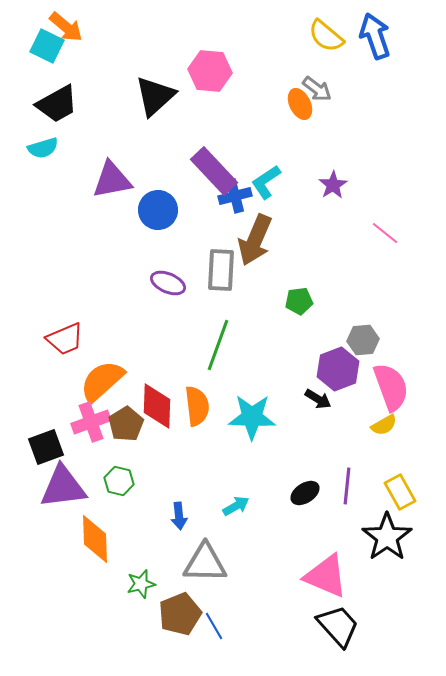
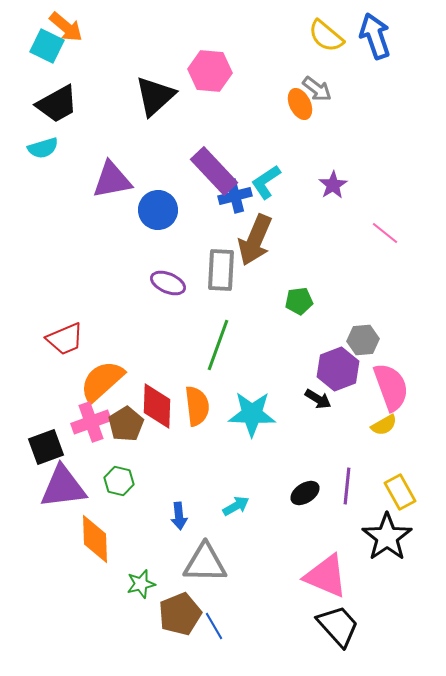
cyan star at (252, 417): moved 3 px up
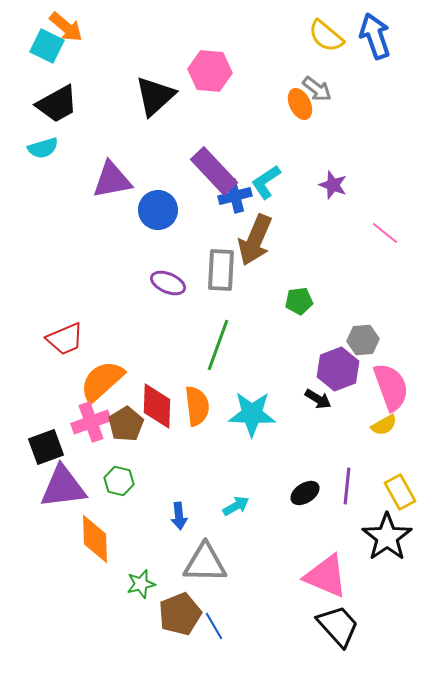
purple star at (333, 185): rotated 20 degrees counterclockwise
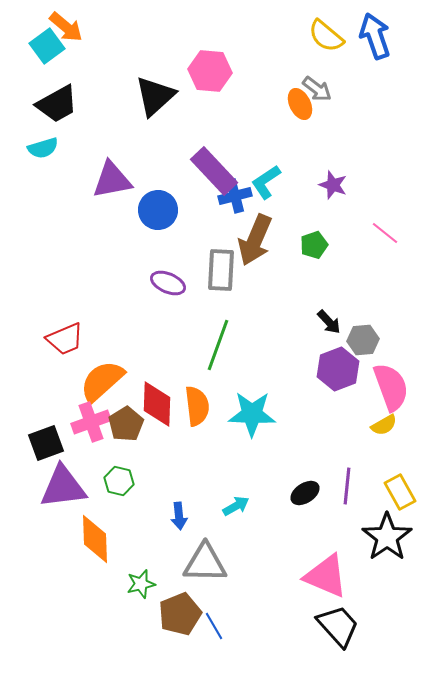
cyan square at (47, 46): rotated 28 degrees clockwise
green pentagon at (299, 301): moved 15 px right, 56 px up; rotated 12 degrees counterclockwise
black arrow at (318, 399): moved 11 px right, 77 px up; rotated 16 degrees clockwise
red diamond at (157, 406): moved 2 px up
black square at (46, 447): moved 4 px up
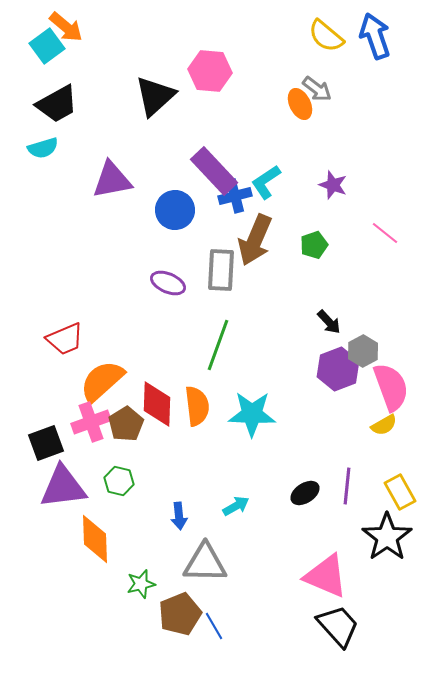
blue circle at (158, 210): moved 17 px right
gray hexagon at (363, 340): moved 11 px down; rotated 24 degrees counterclockwise
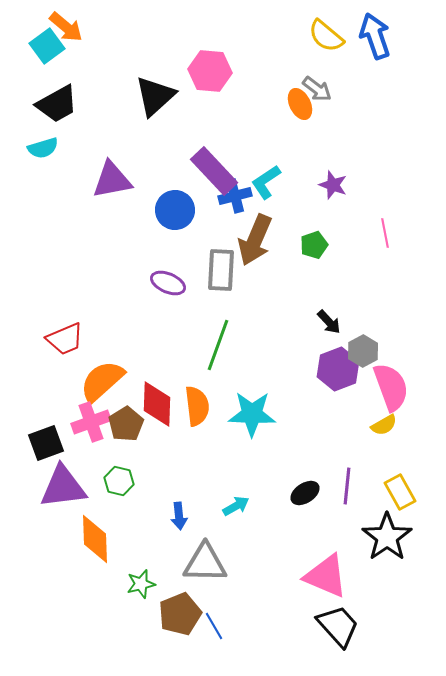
pink line at (385, 233): rotated 40 degrees clockwise
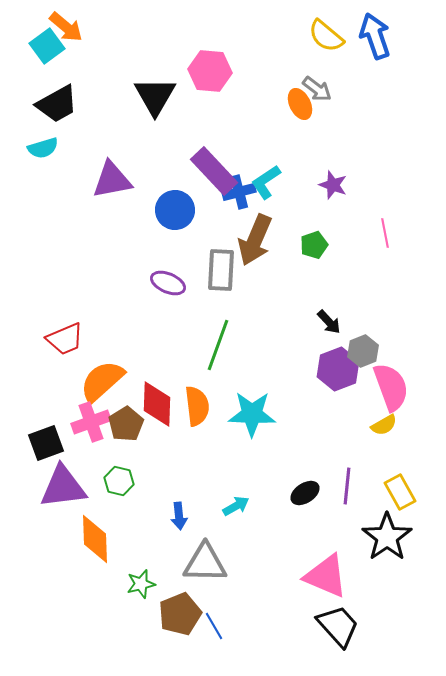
black triangle at (155, 96): rotated 18 degrees counterclockwise
blue cross at (235, 196): moved 4 px right, 4 px up
gray hexagon at (363, 351): rotated 8 degrees clockwise
